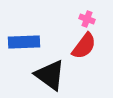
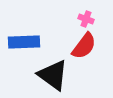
pink cross: moved 1 px left
black triangle: moved 3 px right
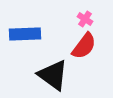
pink cross: moved 1 px left; rotated 14 degrees clockwise
blue rectangle: moved 1 px right, 8 px up
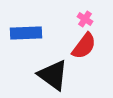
blue rectangle: moved 1 px right, 1 px up
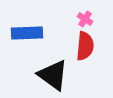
blue rectangle: moved 1 px right
red semicircle: moved 1 px right; rotated 32 degrees counterclockwise
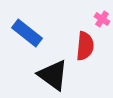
pink cross: moved 17 px right
blue rectangle: rotated 40 degrees clockwise
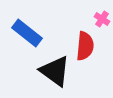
black triangle: moved 2 px right, 4 px up
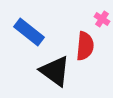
blue rectangle: moved 2 px right, 1 px up
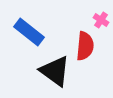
pink cross: moved 1 px left, 1 px down
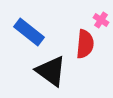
red semicircle: moved 2 px up
black triangle: moved 4 px left
